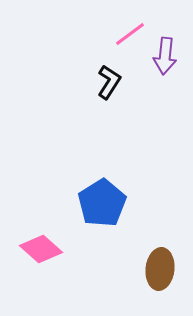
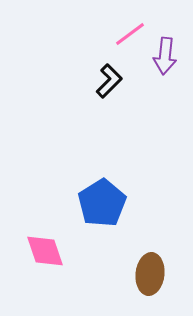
black L-shape: moved 1 px up; rotated 12 degrees clockwise
pink diamond: moved 4 px right, 2 px down; rotated 30 degrees clockwise
brown ellipse: moved 10 px left, 5 px down
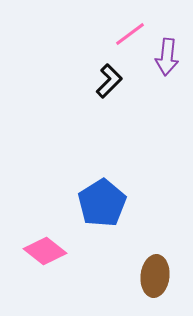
purple arrow: moved 2 px right, 1 px down
pink diamond: rotated 33 degrees counterclockwise
brown ellipse: moved 5 px right, 2 px down
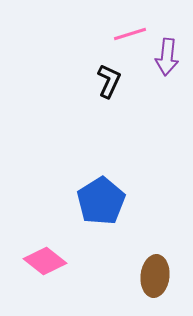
pink line: rotated 20 degrees clockwise
black L-shape: rotated 20 degrees counterclockwise
blue pentagon: moved 1 px left, 2 px up
pink diamond: moved 10 px down
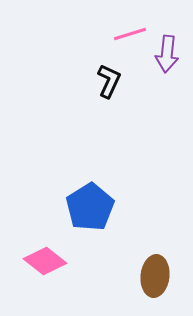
purple arrow: moved 3 px up
blue pentagon: moved 11 px left, 6 px down
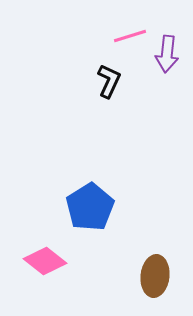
pink line: moved 2 px down
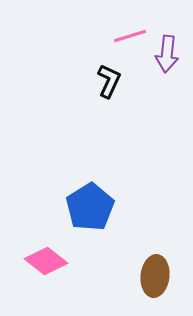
pink diamond: moved 1 px right
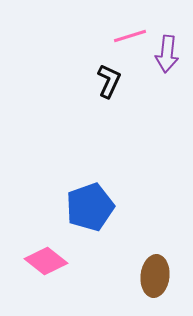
blue pentagon: rotated 12 degrees clockwise
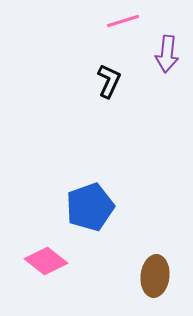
pink line: moved 7 px left, 15 px up
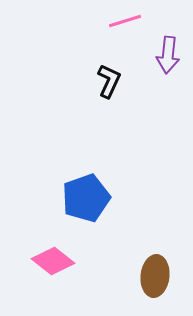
pink line: moved 2 px right
purple arrow: moved 1 px right, 1 px down
blue pentagon: moved 4 px left, 9 px up
pink diamond: moved 7 px right
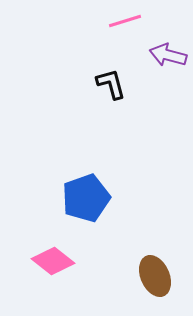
purple arrow: rotated 99 degrees clockwise
black L-shape: moved 2 px right, 3 px down; rotated 40 degrees counterclockwise
brown ellipse: rotated 30 degrees counterclockwise
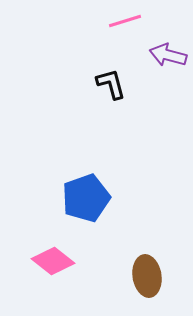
brown ellipse: moved 8 px left; rotated 15 degrees clockwise
